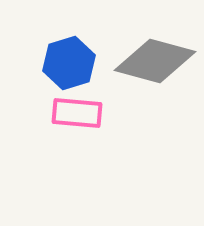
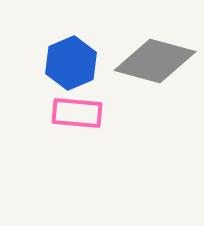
blue hexagon: moved 2 px right; rotated 6 degrees counterclockwise
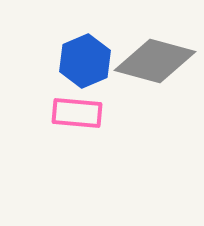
blue hexagon: moved 14 px right, 2 px up
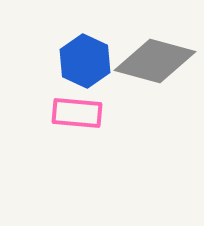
blue hexagon: rotated 12 degrees counterclockwise
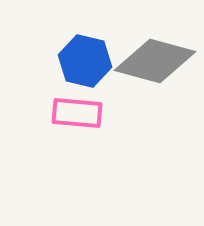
blue hexagon: rotated 12 degrees counterclockwise
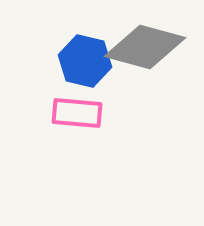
gray diamond: moved 10 px left, 14 px up
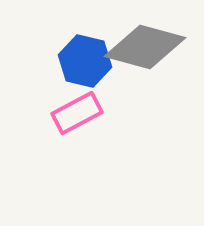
pink rectangle: rotated 33 degrees counterclockwise
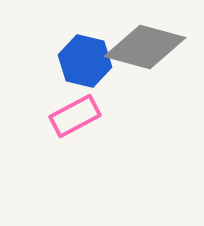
pink rectangle: moved 2 px left, 3 px down
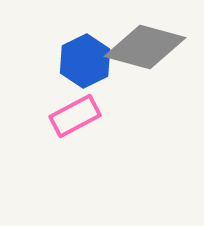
blue hexagon: rotated 21 degrees clockwise
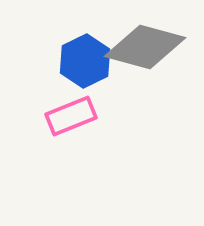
pink rectangle: moved 4 px left; rotated 6 degrees clockwise
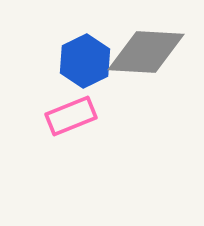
gray diamond: moved 1 px right, 5 px down; rotated 12 degrees counterclockwise
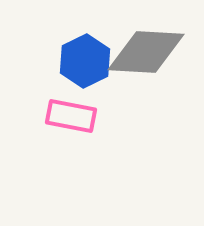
pink rectangle: rotated 33 degrees clockwise
